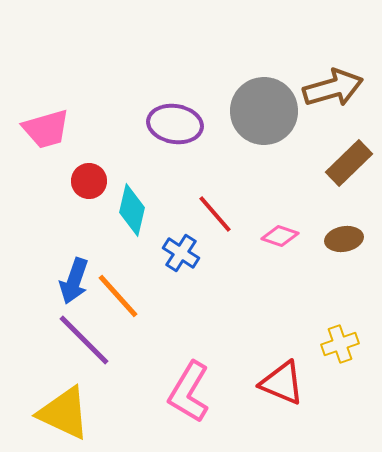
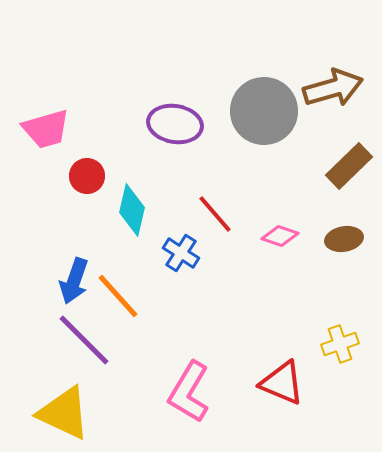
brown rectangle: moved 3 px down
red circle: moved 2 px left, 5 px up
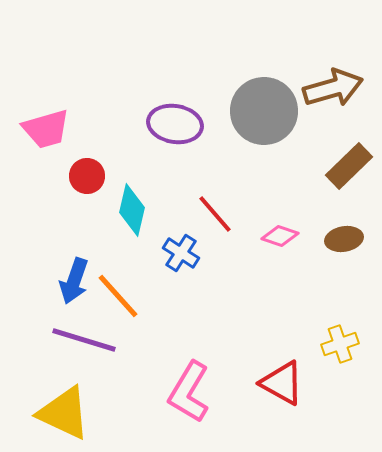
purple line: rotated 28 degrees counterclockwise
red triangle: rotated 6 degrees clockwise
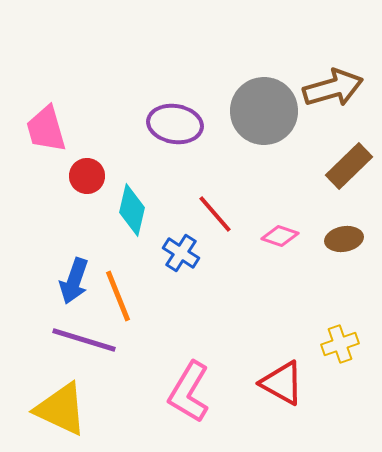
pink trapezoid: rotated 90 degrees clockwise
orange line: rotated 20 degrees clockwise
yellow triangle: moved 3 px left, 4 px up
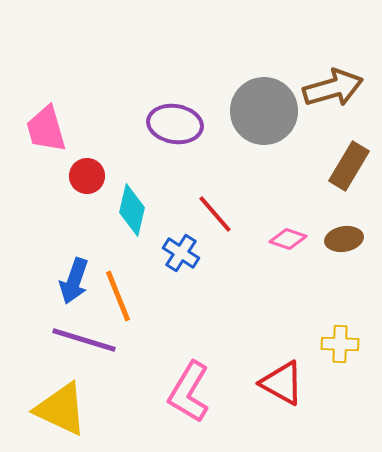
brown rectangle: rotated 15 degrees counterclockwise
pink diamond: moved 8 px right, 3 px down
yellow cross: rotated 21 degrees clockwise
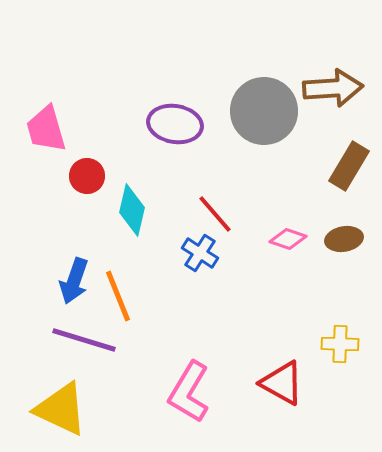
brown arrow: rotated 12 degrees clockwise
blue cross: moved 19 px right
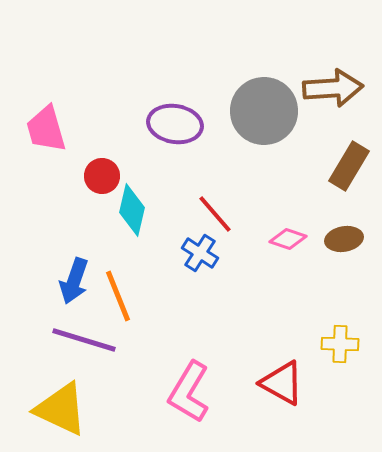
red circle: moved 15 px right
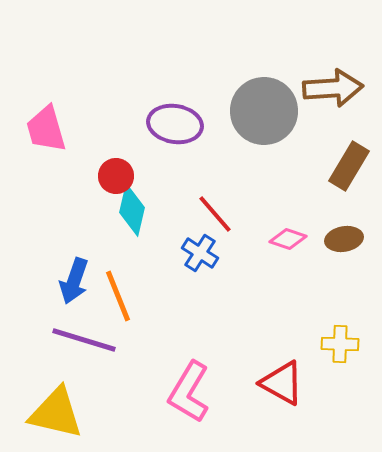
red circle: moved 14 px right
yellow triangle: moved 5 px left, 4 px down; rotated 12 degrees counterclockwise
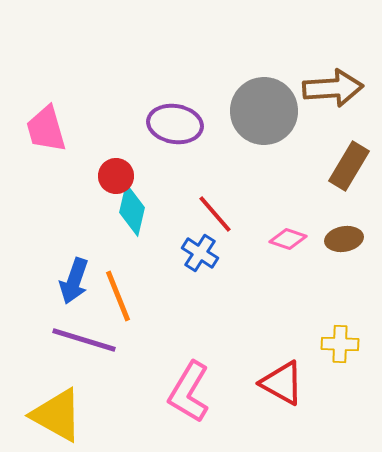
yellow triangle: moved 1 px right, 2 px down; rotated 16 degrees clockwise
